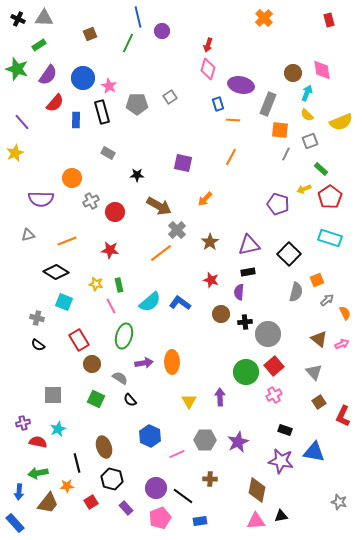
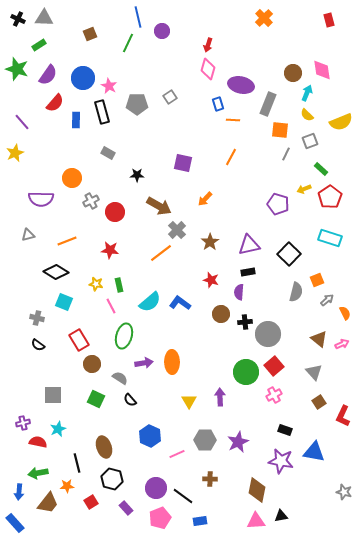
gray star at (339, 502): moved 5 px right, 10 px up
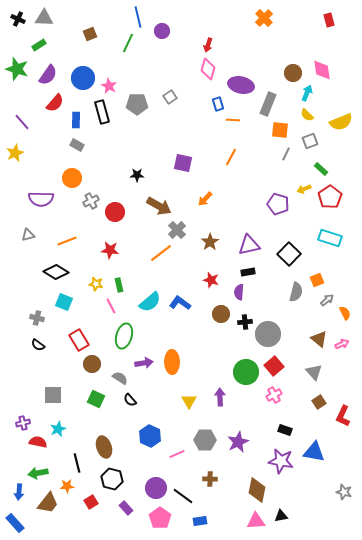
gray rectangle at (108, 153): moved 31 px left, 8 px up
pink pentagon at (160, 518): rotated 15 degrees counterclockwise
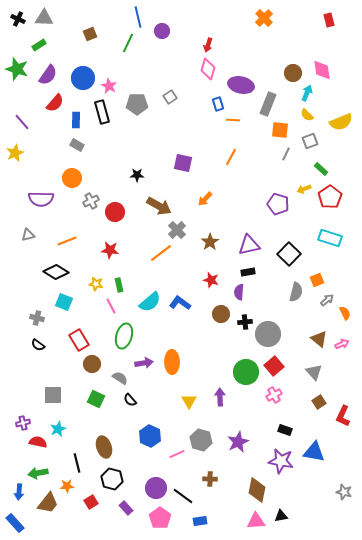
gray hexagon at (205, 440): moved 4 px left; rotated 15 degrees clockwise
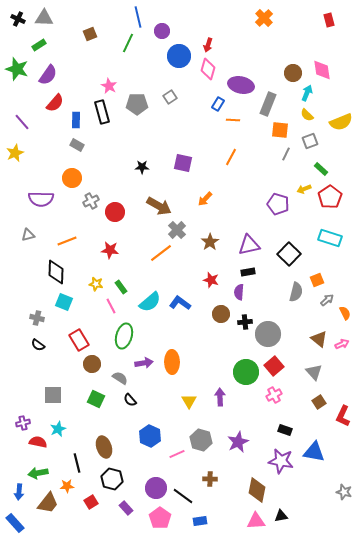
blue circle at (83, 78): moved 96 px right, 22 px up
blue rectangle at (218, 104): rotated 48 degrees clockwise
black star at (137, 175): moved 5 px right, 8 px up
black diamond at (56, 272): rotated 60 degrees clockwise
green rectangle at (119, 285): moved 2 px right, 2 px down; rotated 24 degrees counterclockwise
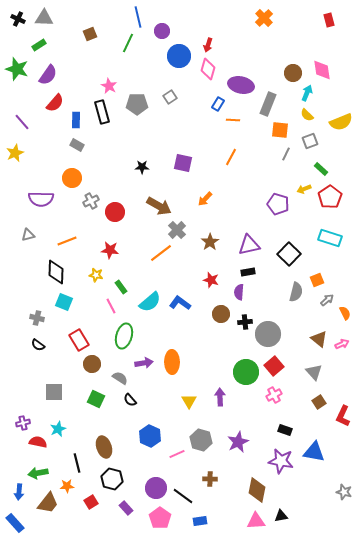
yellow star at (96, 284): moved 9 px up
gray square at (53, 395): moved 1 px right, 3 px up
